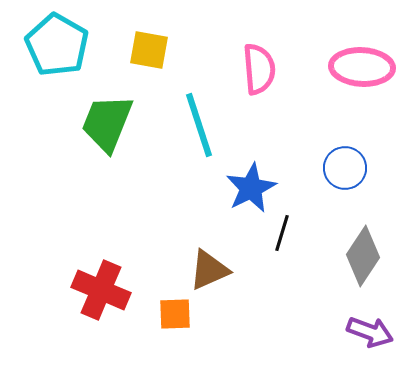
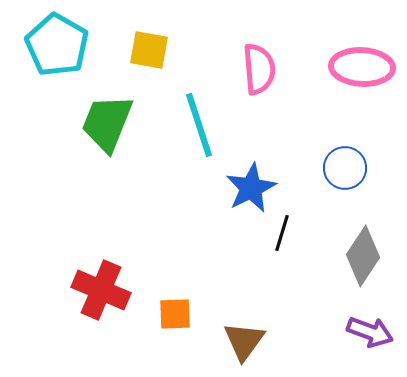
brown triangle: moved 35 px right, 71 px down; rotated 30 degrees counterclockwise
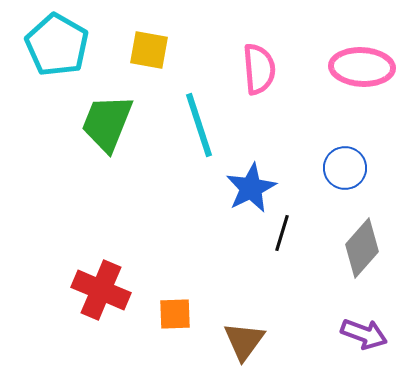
gray diamond: moved 1 px left, 8 px up; rotated 8 degrees clockwise
purple arrow: moved 6 px left, 2 px down
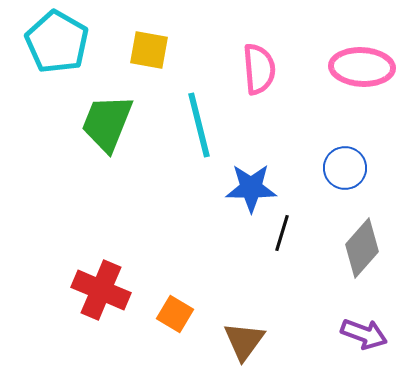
cyan pentagon: moved 3 px up
cyan line: rotated 4 degrees clockwise
blue star: rotated 27 degrees clockwise
orange square: rotated 33 degrees clockwise
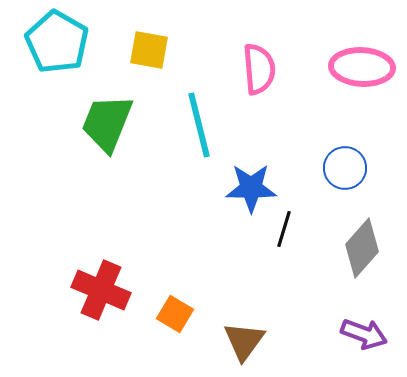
black line: moved 2 px right, 4 px up
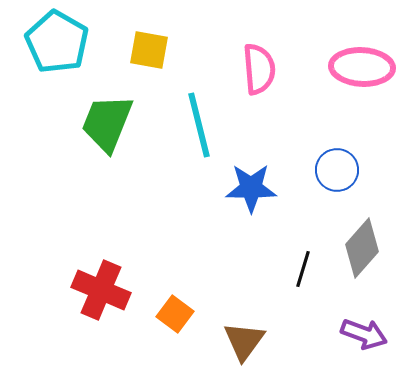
blue circle: moved 8 px left, 2 px down
black line: moved 19 px right, 40 px down
orange square: rotated 6 degrees clockwise
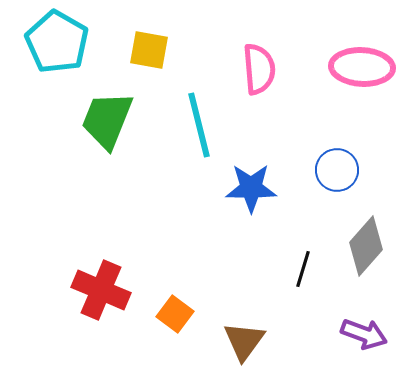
green trapezoid: moved 3 px up
gray diamond: moved 4 px right, 2 px up
